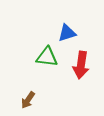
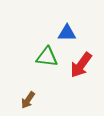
blue triangle: rotated 18 degrees clockwise
red arrow: rotated 28 degrees clockwise
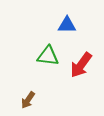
blue triangle: moved 8 px up
green triangle: moved 1 px right, 1 px up
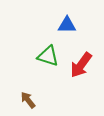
green triangle: rotated 10 degrees clockwise
brown arrow: rotated 108 degrees clockwise
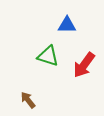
red arrow: moved 3 px right
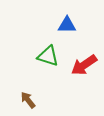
red arrow: rotated 20 degrees clockwise
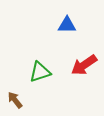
green triangle: moved 8 px left, 16 px down; rotated 35 degrees counterclockwise
brown arrow: moved 13 px left
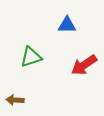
green triangle: moved 9 px left, 15 px up
brown arrow: rotated 48 degrees counterclockwise
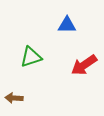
brown arrow: moved 1 px left, 2 px up
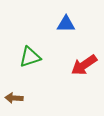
blue triangle: moved 1 px left, 1 px up
green triangle: moved 1 px left
